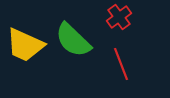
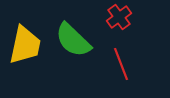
yellow trapezoid: rotated 102 degrees counterclockwise
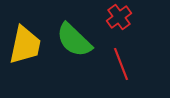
green semicircle: moved 1 px right
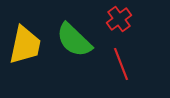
red cross: moved 2 px down
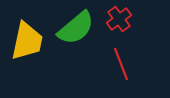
green semicircle: moved 2 px right, 12 px up; rotated 84 degrees counterclockwise
yellow trapezoid: moved 2 px right, 4 px up
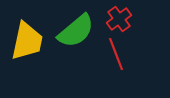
green semicircle: moved 3 px down
red line: moved 5 px left, 10 px up
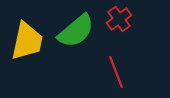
red line: moved 18 px down
